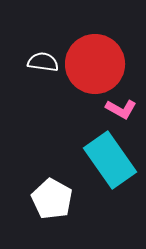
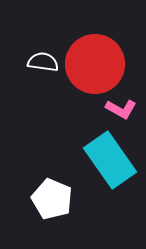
white pentagon: rotated 6 degrees counterclockwise
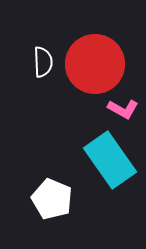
white semicircle: rotated 80 degrees clockwise
pink L-shape: moved 2 px right
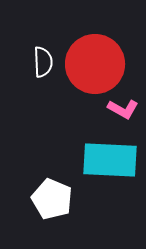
cyan rectangle: rotated 52 degrees counterclockwise
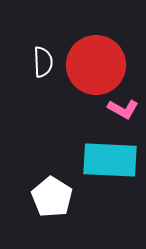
red circle: moved 1 px right, 1 px down
white pentagon: moved 2 px up; rotated 9 degrees clockwise
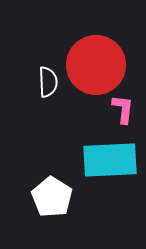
white semicircle: moved 5 px right, 20 px down
pink L-shape: rotated 112 degrees counterclockwise
cyan rectangle: rotated 6 degrees counterclockwise
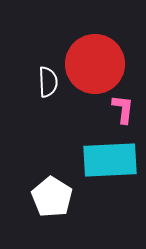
red circle: moved 1 px left, 1 px up
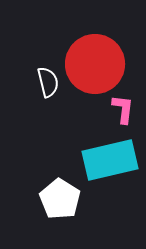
white semicircle: rotated 12 degrees counterclockwise
cyan rectangle: rotated 10 degrees counterclockwise
white pentagon: moved 8 px right, 2 px down
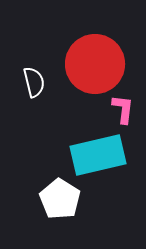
white semicircle: moved 14 px left
cyan rectangle: moved 12 px left, 5 px up
